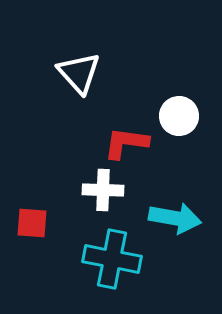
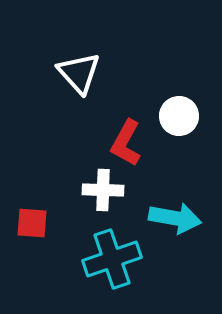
red L-shape: rotated 69 degrees counterclockwise
cyan cross: rotated 30 degrees counterclockwise
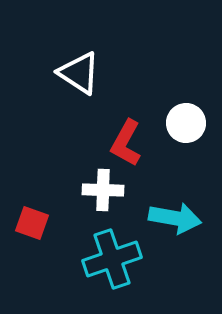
white triangle: rotated 15 degrees counterclockwise
white circle: moved 7 px right, 7 px down
red square: rotated 16 degrees clockwise
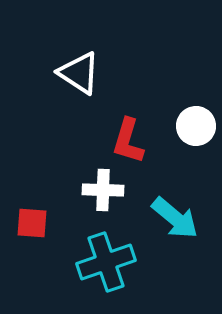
white circle: moved 10 px right, 3 px down
red L-shape: moved 2 px right, 2 px up; rotated 12 degrees counterclockwise
cyan arrow: rotated 30 degrees clockwise
red square: rotated 16 degrees counterclockwise
cyan cross: moved 6 px left, 3 px down
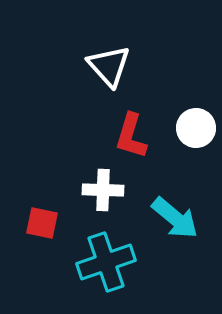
white triangle: moved 30 px right, 7 px up; rotated 15 degrees clockwise
white circle: moved 2 px down
red L-shape: moved 3 px right, 5 px up
red square: moved 10 px right; rotated 8 degrees clockwise
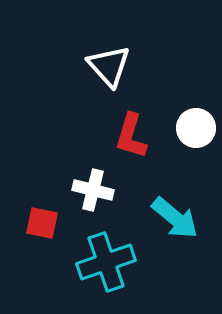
white cross: moved 10 px left; rotated 12 degrees clockwise
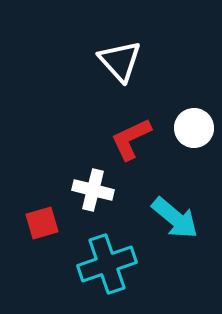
white triangle: moved 11 px right, 5 px up
white circle: moved 2 px left
red L-shape: moved 3 px down; rotated 48 degrees clockwise
red square: rotated 28 degrees counterclockwise
cyan cross: moved 1 px right, 2 px down
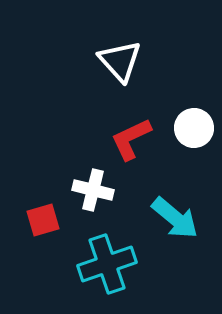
red square: moved 1 px right, 3 px up
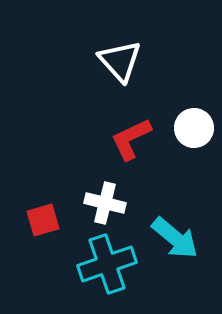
white cross: moved 12 px right, 13 px down
cyan arrow: moved 20 px down
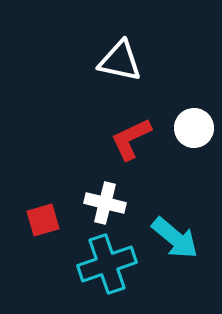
white triangle: rotated 36 degrees counterclockwise
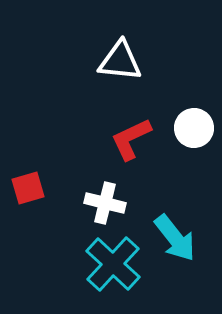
white triangle: rotated 6 degrees counterclockwise
red square: moved 15 px left, 32 px up
cyan arrow: rotated 12 degrees clockwise
cyan cross: moved 6 px right; rotated 28 degrees counterclockwise
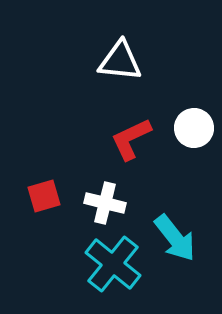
red square: moved 16 px right, 8 px down
cyan cross: rotated 4 degrees counterclockwise
